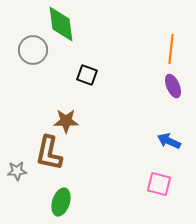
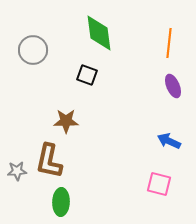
green diamond: moved 38 px right, 9 px down
orange line: moved 2 px left, 6 px up
brown L-shape: moved 8 px down
green ellipse: rotated 16 degrees counterclockwise
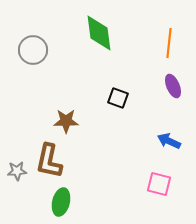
black square: moved 31 px right, 23 px down
green ellipse: rotated 12 degrees clockwise
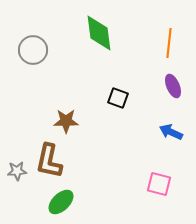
blue arrow: moved 2 px right, 9 px up
green ellipse: rotated 32 degrees clockwise
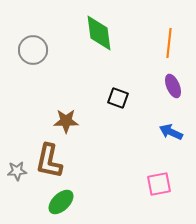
pink square: rotated 25 degrees counterclockwise
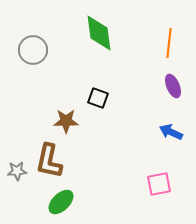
black square: moved 20 px left
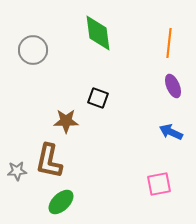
green diamond: moved 1 px left
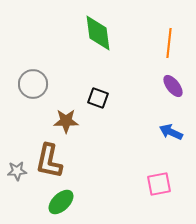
gray circle: moved 34 px down
purple ellipse: rotated 15 degrees counterclockwise
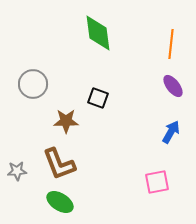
orange line: moved 2 px right, 1 px down
blue arrow: rotated 95 degrees clockwise
brown L-shape: moved 10 px right, 3 px down; rotated 33 degrees counterclockwise
pink square: moved 2 px left, 2 px up
green ellipse: moved 1 px left; rotated 76 degrees clockwise
